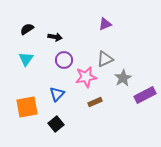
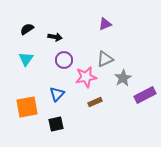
black square: rotated 28 degrees clockwise
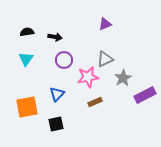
black semicircle: moved 3 px down; rotated 24 degrees clockwise
pink star: moved 2 px right
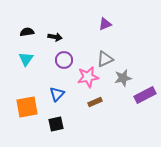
gray star: rotated 18 degrees clockwise
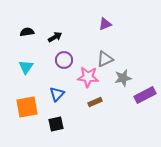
black arrow: rotated 40 degrees counterclockwise
cyan triangle: moved 8 px down
pink star: rotated 15 degrees clockwise
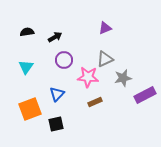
purple triangle: moved 4 px down
orange square: moved 3 px right, 2 px down; rotated 10 degrees counterclockwise
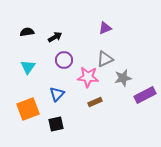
cyan triangle: moved 2 px right
orange square: moved 2 px left
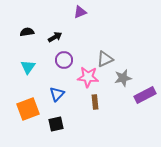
purple triangle: moved 25 px left, 16 px up
brown rectangle: rotated 72 degrees counterclockwise
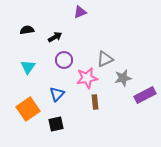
black semicircle: moved 2 px up
pink star: moved 1 px left, 1 px down; rotated 15 degrees counterclockwise
orange square: rotated 15 degrees counterclockwise
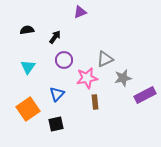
black arrow: rotated 24 degrees counterclockwise
